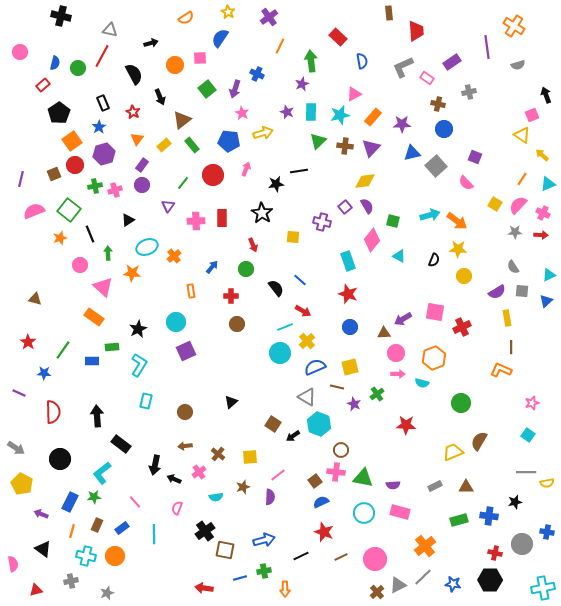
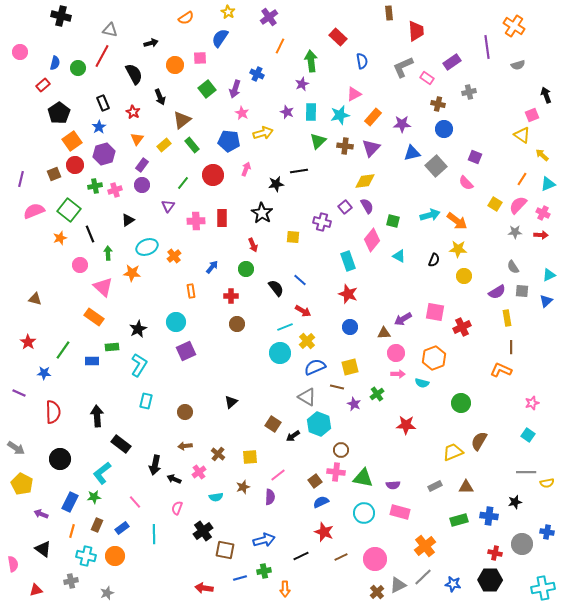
black cross at (205, 531): moved 2 px left
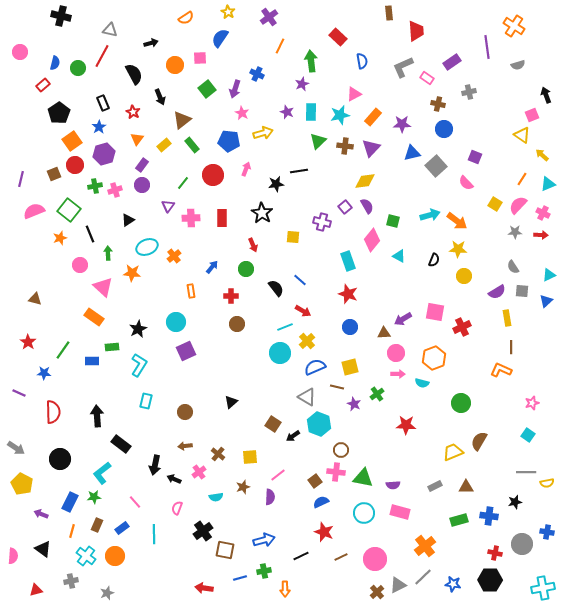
pink cross at (196, 221): moved 5 px left, 3 px up
cyan cross at (86, 556): rotated 24 degrees clockwise
pink semicircle at (13, 564): moved 8 px up; rotated 14 degrees clockwise
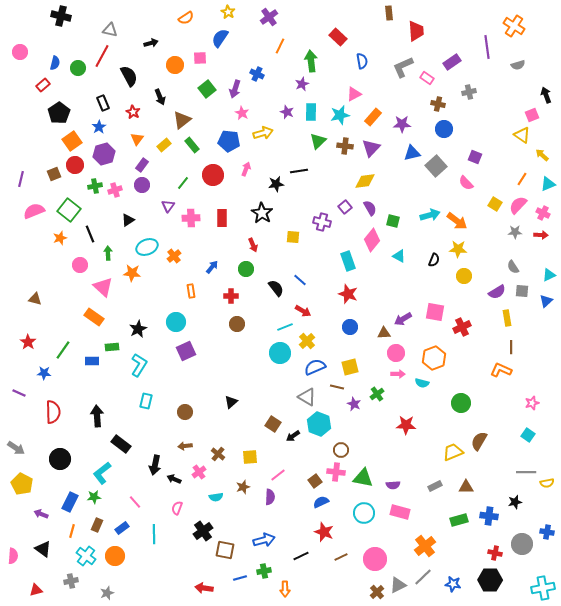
black semicircle at (134, 74): moved 5 px left, 2 px down
purple semicircle at (367, 206): moved 3 px right, 2 px down
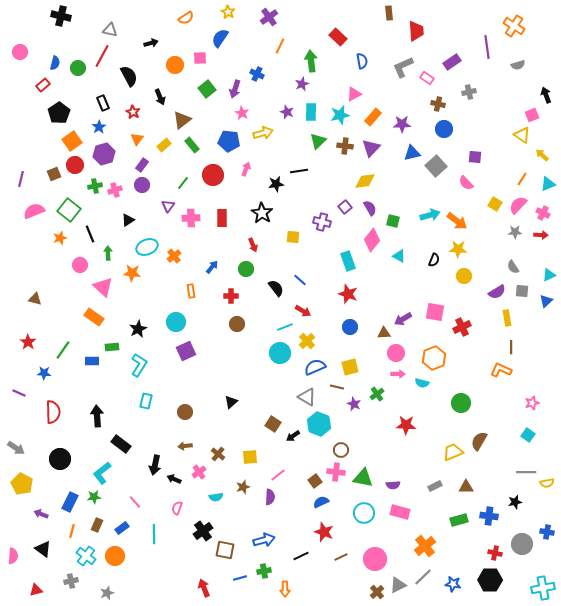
purple square at (475, 157): rotated 16 degrees counterclockwise
red arrow at (204, 588): rotated 60 degrees clockwise
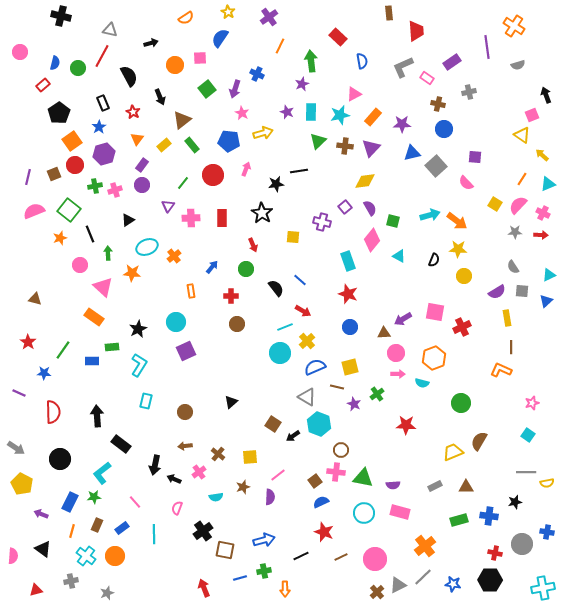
purple line at (21, 179): moved 7 px right, 2 px up
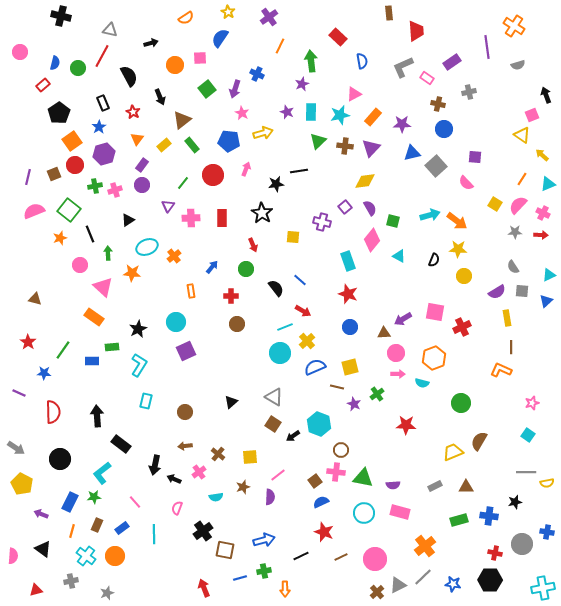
gray triangle at (307, 397): moved 33 px left
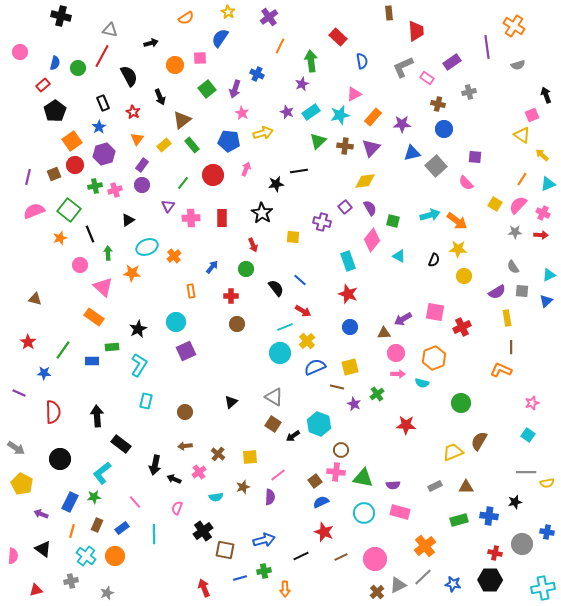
cyan rectangle at (311, 112): rotated 54 degrees clockwise
black pentagon at (59, 113): moved 4 px left, 2 px up
